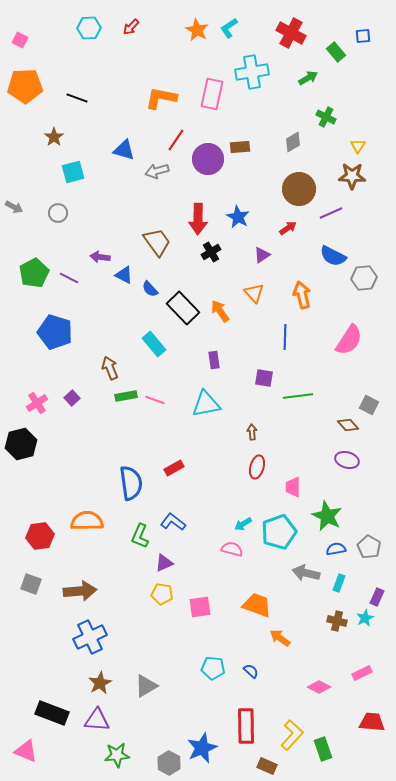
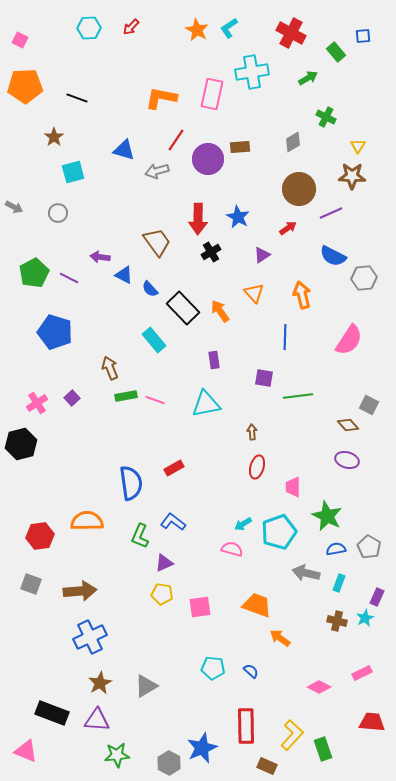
cyan rectangle at (154, 344): moved 4 px up
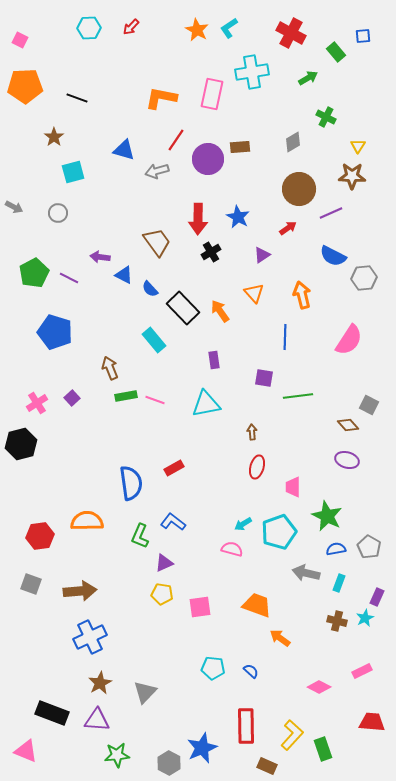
pink rectangle at (362, 673): moved 2 px up
gray triangle at (146, 686): moved 1 px left, 6 px down; rotated 15 degrees counterclockwise
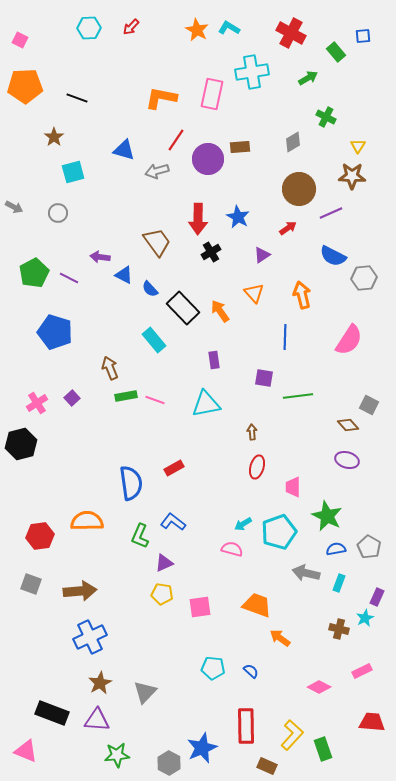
cyan L-shape at (229, 28): rotated 65 degrees clockwise
brown cross at (337, 621): moved 2 px right, 8 px down
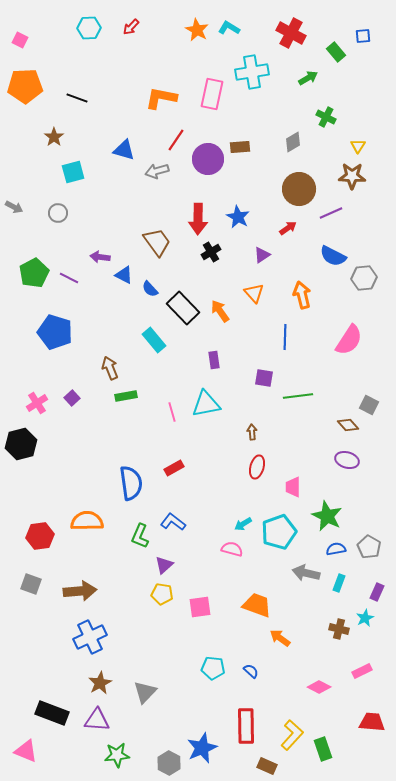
pink line at (155, 400): moved 17 px right, 12 px down; rotated 54 degrees clockwise
purple triangle at (164, 563): moved 2 px down; rotated 18 degrees counterclockwise
purple rectangle at (377, 597): moved 5 px up
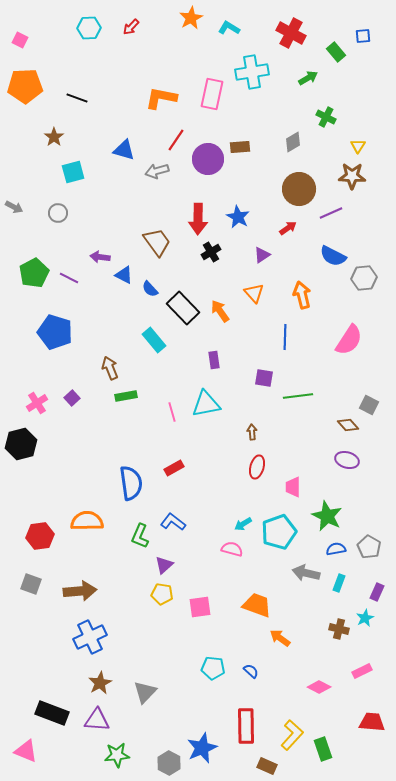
orange star at (197, 30): moved 6 px left, 12 px up; rotated 15 degrees clockwise
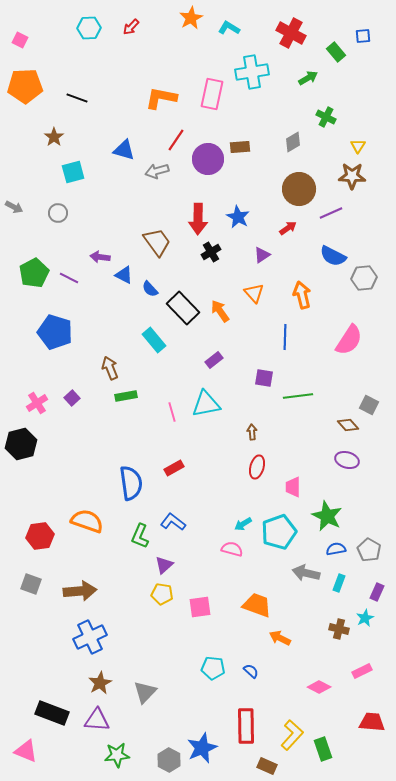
purple rectangle at (214, 360): rotated 60 degrees clockwise
orange semicircle at (87, 521): rotated 20 degrees clockwise
gray pentagon at (369, 547): moved 3 px down
orange arrow at (280, 638): rotated 10 degrees counterclockwise
gray hexagon at (169, 763): moved 3 px up
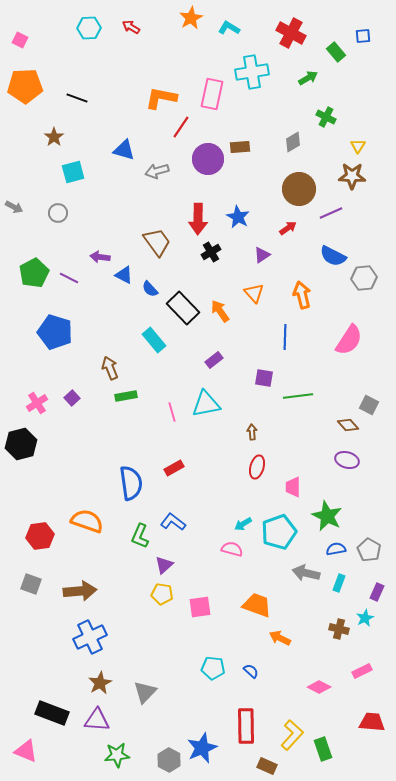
red arrow at (131, 27): rotated 78 degrees clockwise
red line at (176, 140): moved 5 px right, 13 px up
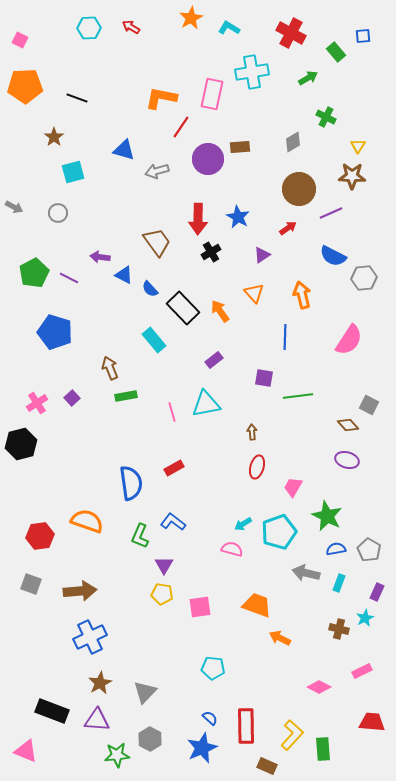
pink trapezoid at (293, 487): rotated 30 degrees clockwise
purple triangle at (164, 565): rotated 18 degrees counterclockwise
blue semicircle at (251, 671): moved 41 px left, 47 px down
black rectangle at (52, 713): moved 2 px up
green rectangle at (323, 749): rotated 15 degrees clockwise
gray hexagon at (169, 760): moved 19 px left, 21 px up
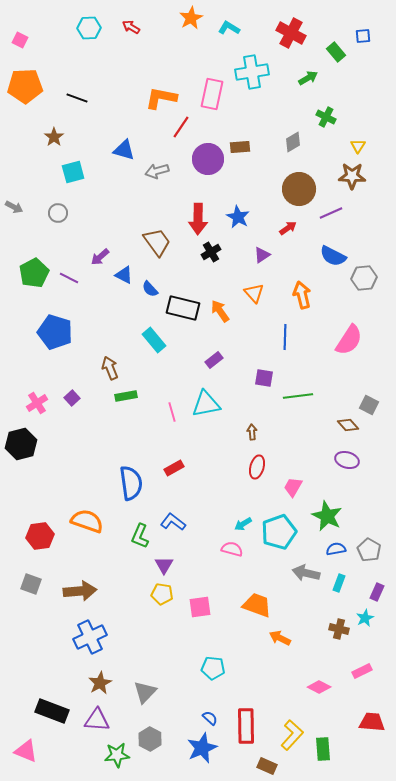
purple arrow at (100, 257): rotated 48 degrees counterclockwise
black rectangle at (183, 308): rotated 32 degrees counterclockwise
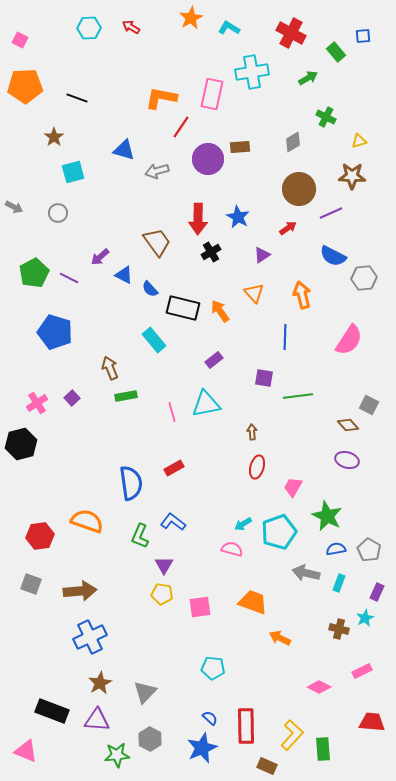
yellow triangle at (358, 146): moved 1 px right, 5 px up; rotated 42 degrees clockwise
orange trapezoid at (257, 605): moved 4 px left, 3 px up
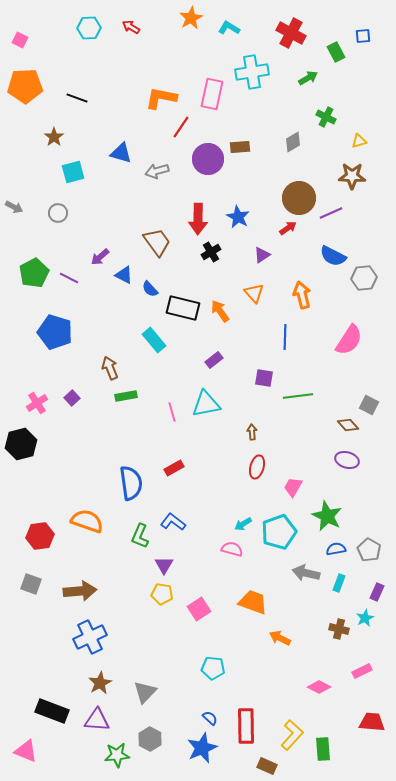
green rectangle at (336, 52): rotated 12 degrees clockwise
blue triangle at (124, 150): moved 3 px left, 3 px down
brown circle at (299, 189): moved 9 px down
pink square at (200, 607): moved 1 px left, 2 px down; rotated 25 degrees counterclockwise
